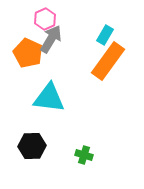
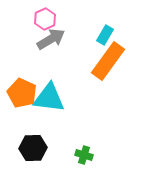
gray arrow: rotated 28 degrees clockwise
orange pentagon: moved 6 px left, 40 px down
black hexagon: moved 1 px right, 2 px down
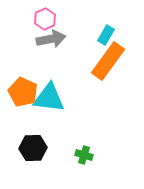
cyan rectangle: moved 1 px right
gray arrow: rotated 20 degrees clockwise
orange pentagon: moved 1 px right, 1 px up
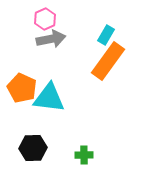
orange pentagon: moved 1 px left, 4 px up
green cross: rotated 18 degrees counterclockwise
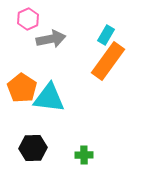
pink hexagon: moved 17 px left
orange pentagon: rotated 8 degrees clockwise
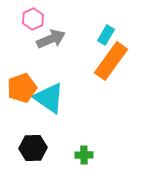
pink hexagon: moved 5 px right
gray arrow: rotated 12 degrees counterclockwise
orange rectangle: moved 3 px right
orange pentagon: rotated 20 degrees clockwise
cyan triangle: rotated 28 degrees clockwise
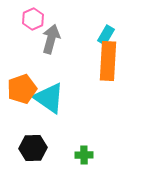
gray arrow: rotated 52 degrees counterclockwise
orange rectangle: moved 3 px left; rotated 33 degrees counterclockwise
orange pentagon: moved 1 px down
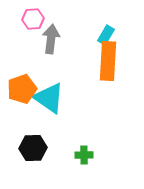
pink hexagon: rotated 20 degrees clockwise
gray arrow: rotated 8 degrees counterclockwise
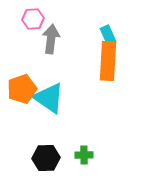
cyan rectangle: moved 2 px right; rotated 54 degrees counterclockwise
black hexagon: moved 13 px right, 10 px down
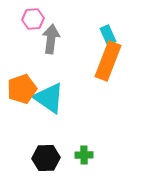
orange rectangle: rotated 18 degrees clockwise
